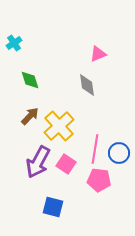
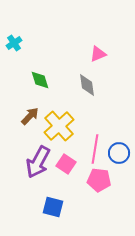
green diamond: moved 10 px right
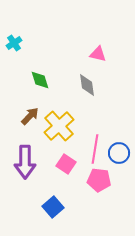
pink triangle: rotated 36 degrees clockwise
purple arrow: moved 13 px left; rotated 28 degrees counterclockwise
blue square: rotated 35 degrees clockwise
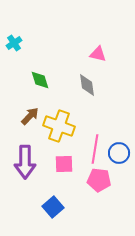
yellow cross: rotated 28 degrees counterclockwise
pink square: moved 2 px left; rotated 36 degrees counterclockwise
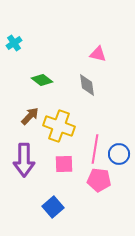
green diamond: moved 2 px right; rotated 35 degrees counterclockwise
blue circle: moved 1 px down
purple arrow: moved 1 px left, 2 px up
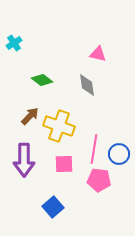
pink line: moved 1 px left
